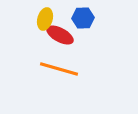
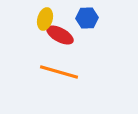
blue hexagon: moved 4 px right
orange line: moved 3 px down
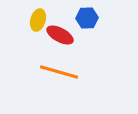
yellow ellipse: moved 7 px left, 1 px down
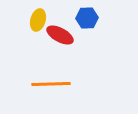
orange line: moved 8 px left, 12 px down; rotated 18 degrees counterclockwise
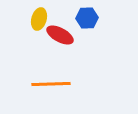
yellow ellipse: moved 1 px right, 1 px up
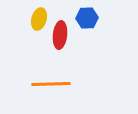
red ellipse: rotated 68 degrees clockwise
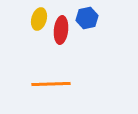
blue hexagon: rotated 10 degrees counterclockwise
red ellipse: moved 1 px right, 5 px up
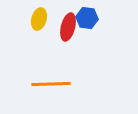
blue hexagon: rotated 20 degrees clockwise
red ellipse: moved 7 px right, 3 px up; rotated 8 degrees clockwise
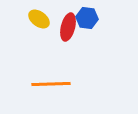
yellow ellipse: rotated 70 degrees counterclockwise
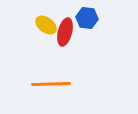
yellow ellipse: moved 7 px right, 6 px down
red ellipse: moved 3 px left, 5 px down
